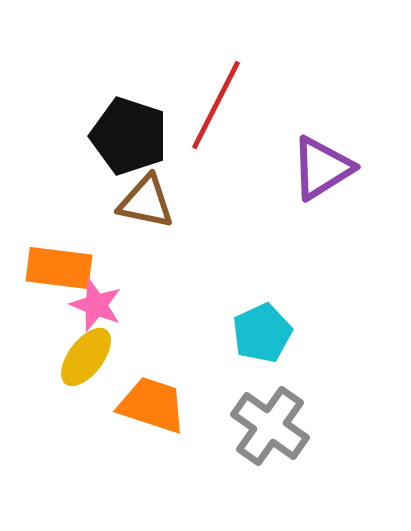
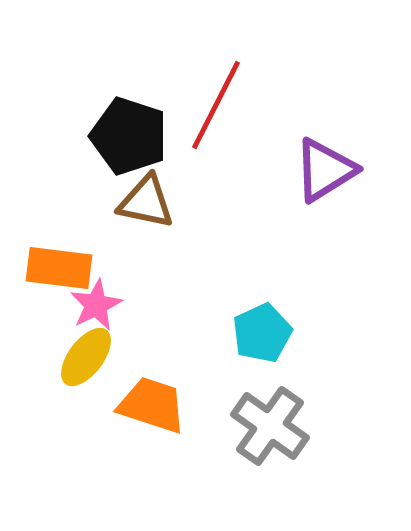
purple triangle: moved 3 px right, 2 px down
pink star: rotated 24 degrees clockwise
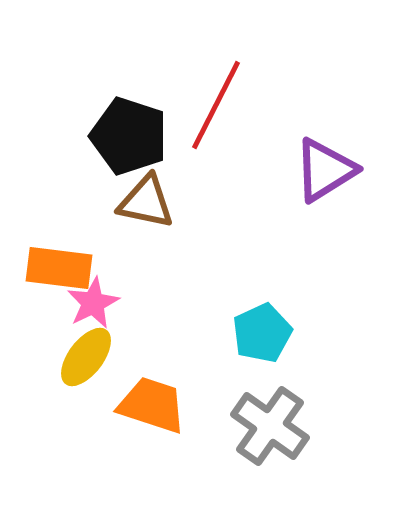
pink star: moved 3 px left, 2 px up
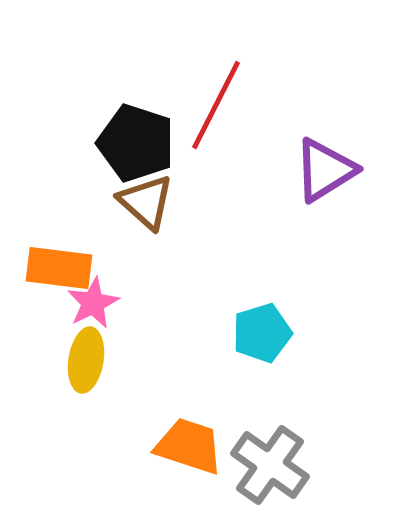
black pentagon: moved 7 px right, 7 px down
brown triangle: rotated 30 degrees clockwise
cyan pentagon: rotated 8 degrees clockwise
yellow ellipse: moved 3 px down; rotated 28 degrees counterclockwise
orange trapezoid: moved 37 px right, 41 px down
gray cross: moved 39 px down
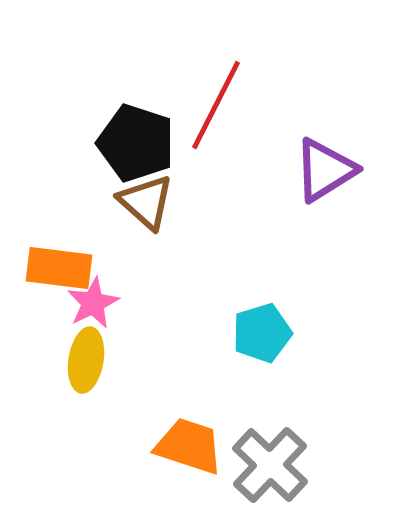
gray cross: rotated 8 degrees clockwise
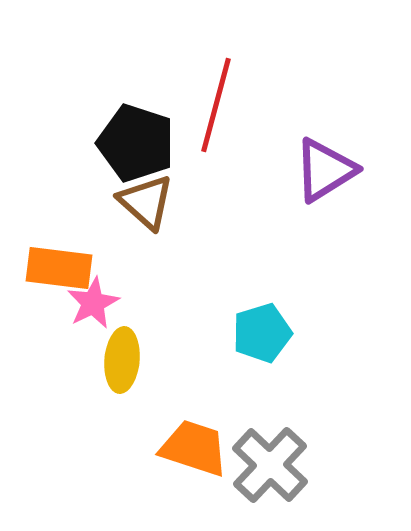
red line: rotated 12 degrees counterclockwise
yellow ellipse: moved 36 px right; rotated 4 degrees counterclockwise
orange trapezoid: moved 5 px right, 2 px down
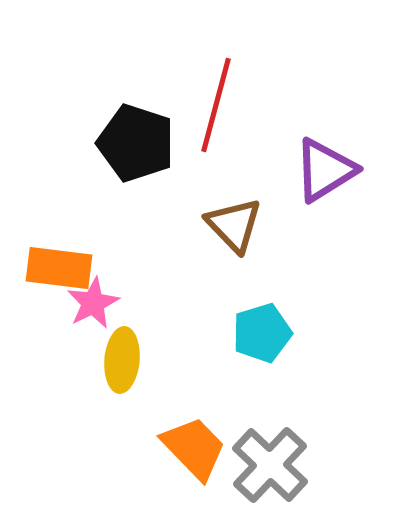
brown triangle: moved 88 px right, 23 px down; rotated 4 degrees clockwise
orange trapezoid: rotated 28 degrees clockwise
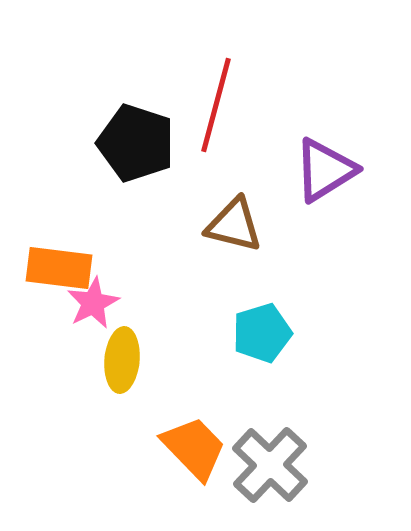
brown triangle: rotated 32 degrees counterclockwise
